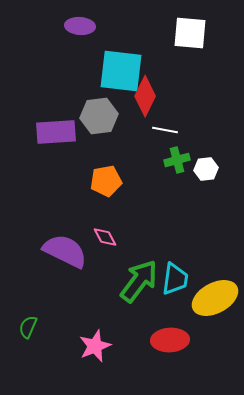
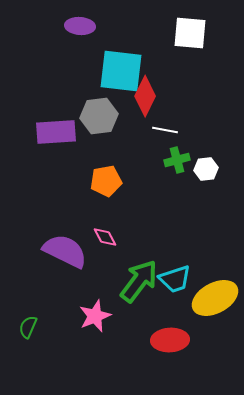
cyan trapezoid: rotated 64 degrees clockwise
pink star: moved 30 px up
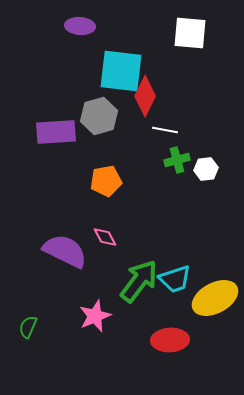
gray hexagon: rotated 9 degrees counterclockwise
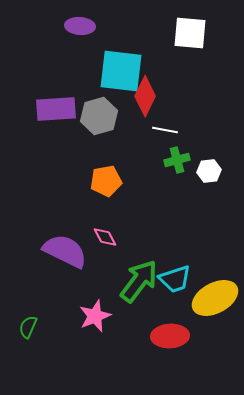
purple rectangle: moved 23 px up
white hexagon: moved 3 px right, 2 px down
red ellipse: moved 4 px up
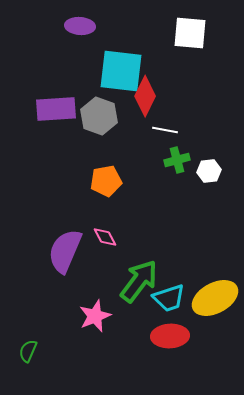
gray hexagon: rotated 24 degrees counterclockwise
purple semicircle: rotated 93 degrees counterclockwise
cyan trapezoid: moved 6 px left, 19 px down
green semicircle: moved 24 px down
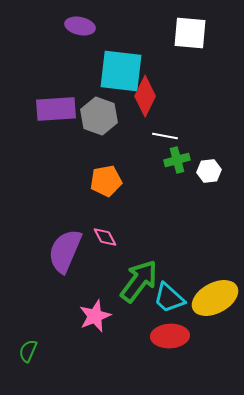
purple ellipse: rotated 8 degrees clockwise
white line: moved 6 px down
cyan trapezoid: rotated 60 degrees clockwise
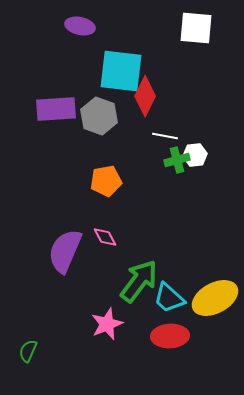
white square: moved 6 px right, 5 px up
white hexagon: moved 14 px left, 16 px up
pink star: moved 12 px right, 8 px down
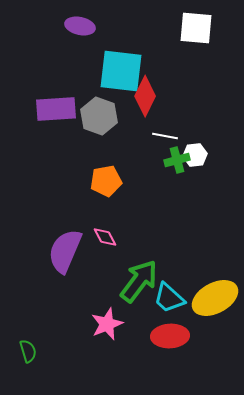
green semicircle: rotated 140 degrees clockwise
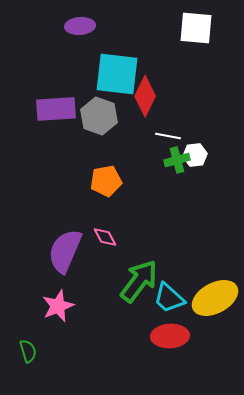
purple ellipse: rotated 16 degrees counterclockwise
cyan square: moved 4 px left, 3 px down
white line: moved 3 px right
pink star: moved 49 px left, 18 px up
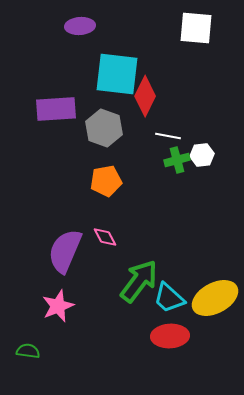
gray hexagon: moved 5 px right, 12 px down
white hexagon: moved 7 px right
green semicircle: rotated 65 degrees counterclockwise
